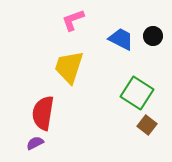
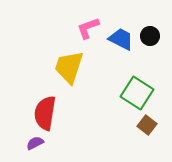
pink L-shape: moved 15 px right, 8 px down
black circle: moved 3 px left
red semicircle: moved 2 px right
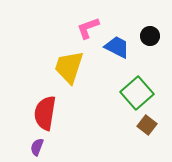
blue trapezoid: moved 4 px left, 8 px down
green square: rotated 16 degrees clockwise
purple semicircle: moved 2 px right, 4 px down; rotated 42 degrees counterclockwise
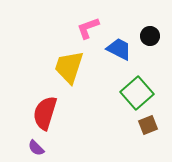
blue trapezoid: moved 2 px right, 2 px down
red semicircle: rotated 8 degrees clockwise
brown square: moved 1 px right; rotated 30 degrees clockwise
purple semicircle: moved 1 px left, 1 px down; rotated 66 degrees counterclockwise
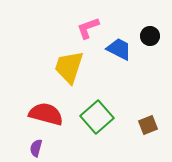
green square: moved 40 px left, 24 px down
red semicircle: moved 1 px right, 1 px down; rotated 88 degrees clockwise
purple semicircle: rotated 60 degrees clockwise
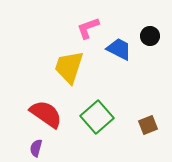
red semicircle: rotated 20 degrees clockwise
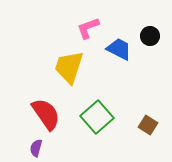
red semicircle: rotated 20 degrees clockwise
brown square: rotated 36 degrees counterclockwise
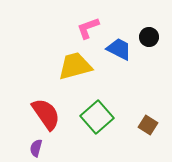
black circle: moved 1 px left, 1 px down
yellow trapezoid: moved 6 px right, 1 px up; rotated 57 degrees clockwise
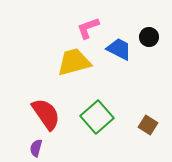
yellow trapezoid: moved 1 px left, 4 px up
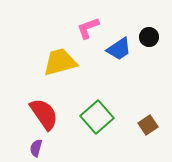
blue trapezoid: rotated 120 degrees clockwise
yellow trapezoid: moved 14 px left
red semicircle: moved 2 px left
brown square: rotated 24 degrees clockwise
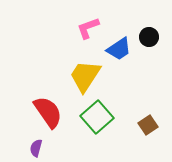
yellow trapezoid: moved 25 px right, 14 px down; rotated 42 degrees counterclockwise
red semicircle: moved 4 px right, 2 px up
